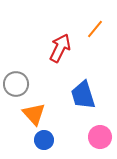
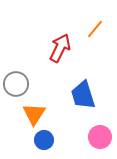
orange triangle: rotated 15 degrees clockwise
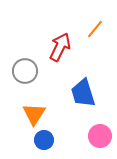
red arrow: moved 1 px up
gray circle: moved 9 px right, 13 px up
blue trapezoid: moved 2 px up
pink circle: moved 1 px up
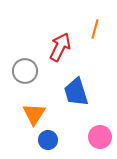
orange line: rotated 24 degrees counterclockwise
blue trapezoid: moved 7 px left, 1 px up
pink circle: moved 1 px down
blue circle: moved 4 px right
